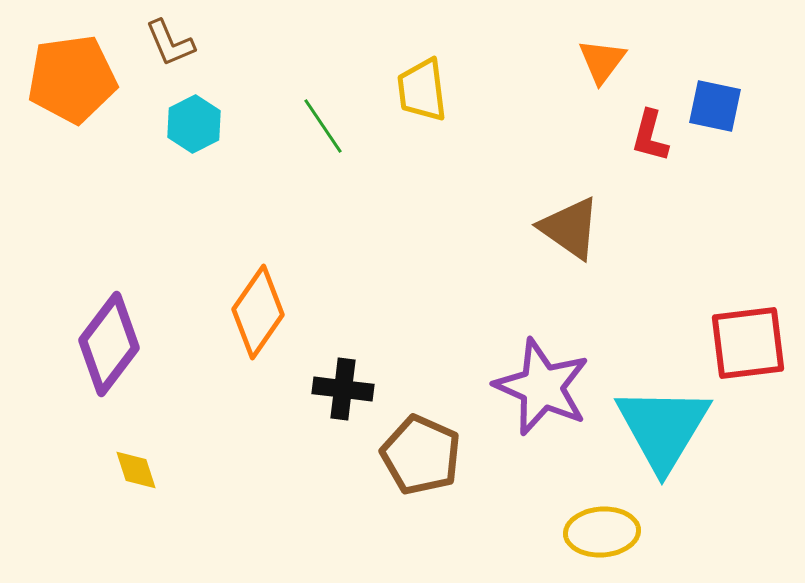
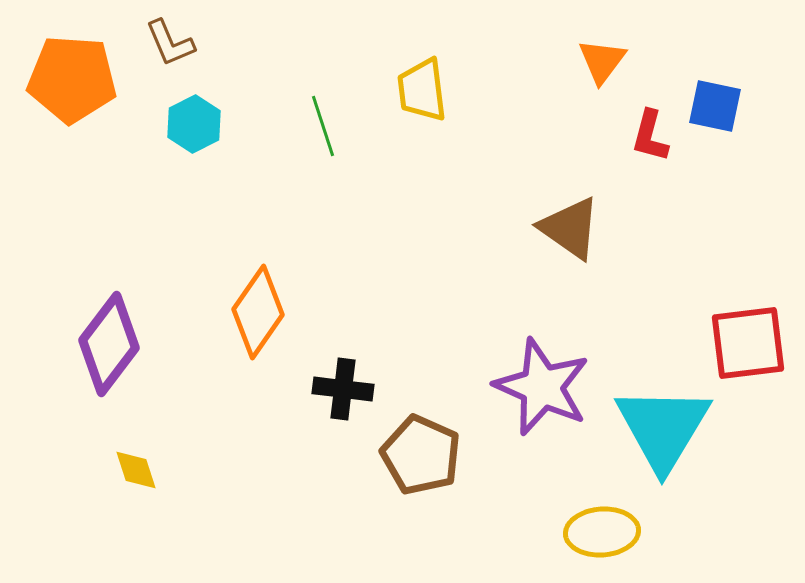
orange pentagon: rotated 12 degrees clockwise
green line: rotated 16 degrees clockwise
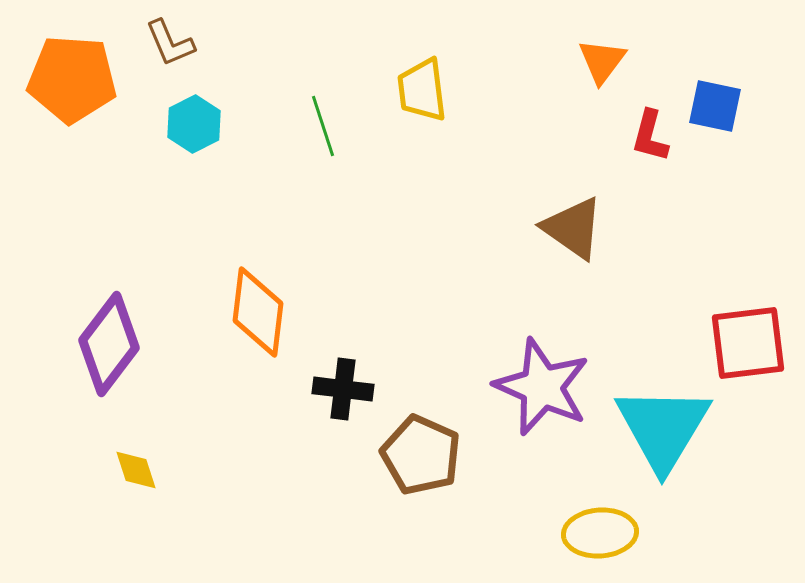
brown triangle: moved 3 px right
orange diamond: rotated 28 degrees counterclockwise
yellow ellipse: moved 2 px left, 1 px down
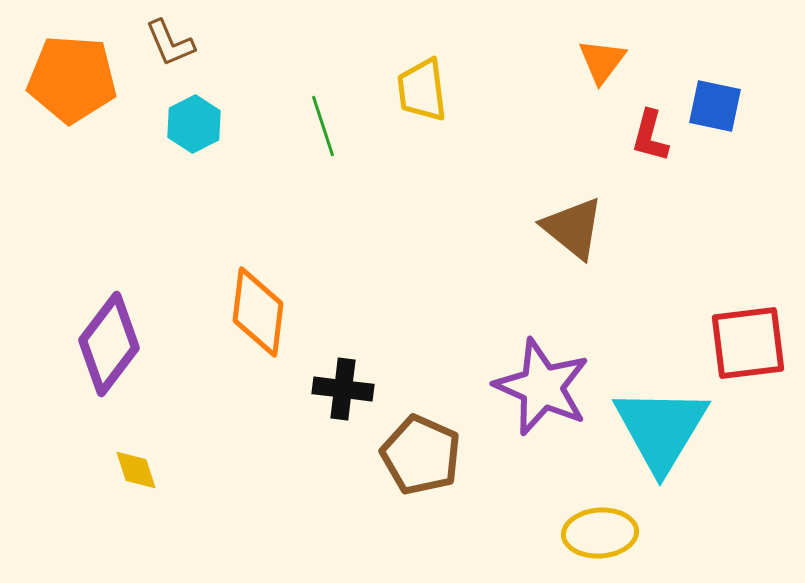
brown triangle: rotated 4 degrees clockwise
cyan triangle: moved 2 px left, 1 px down
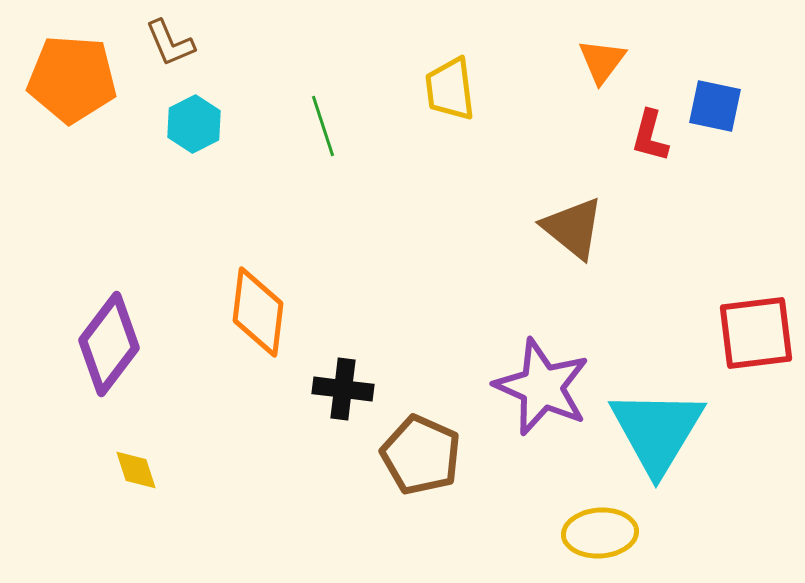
yellow trapezoid: moved 28 px right, 1 px up
red square: moved 8 px right, 10 px up
cyan triangle: moved 4 px left, 2 px down
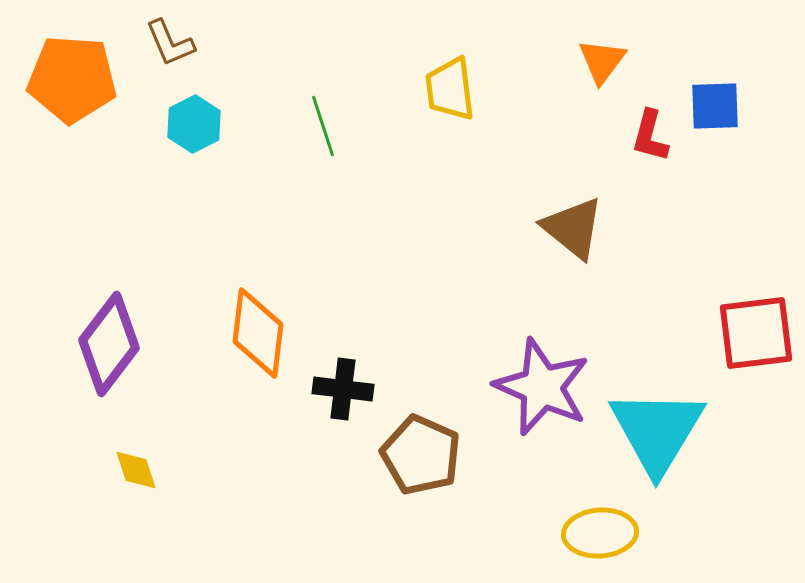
blue square: rotated 14 degrees counterclockwise
orange diamond: moved 21 px down
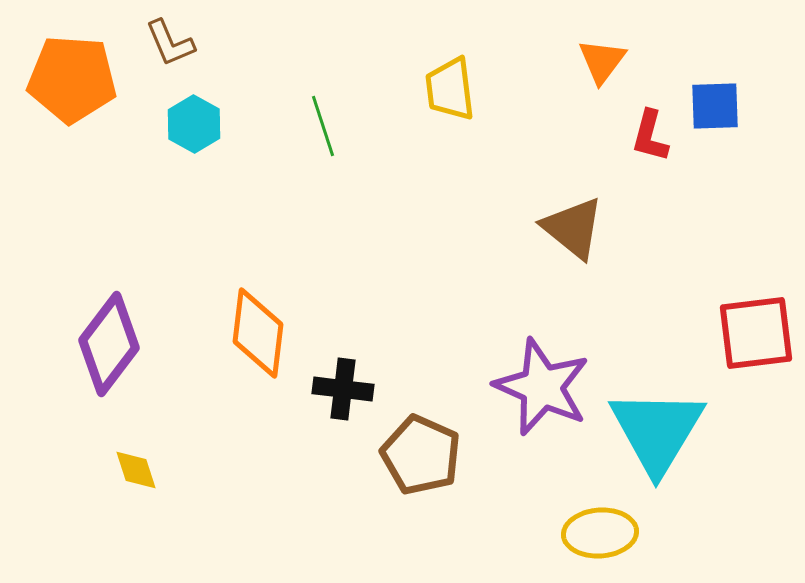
cyan hexagon: rotated 4 degrees counterclockwise
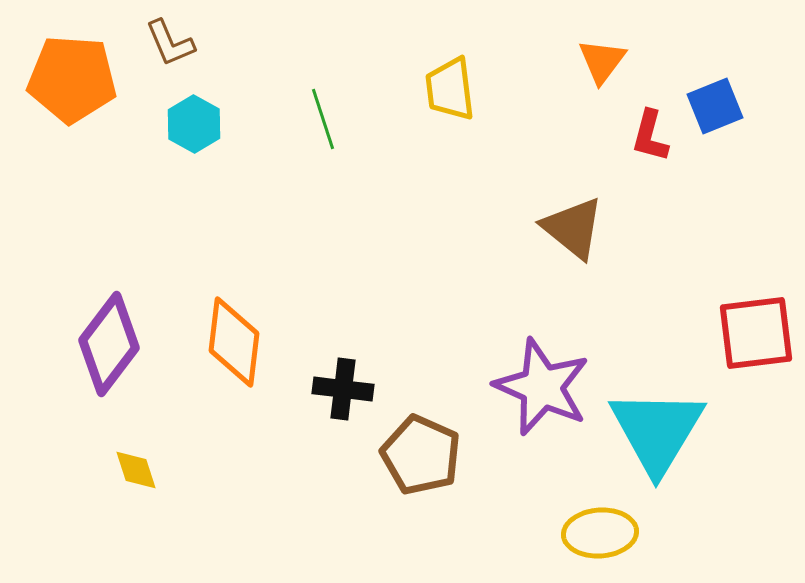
blue square: rotated 20 degrees counterclockwise
green line: moved 7 px up
orange diamond: moved 24 px left, 9 px down
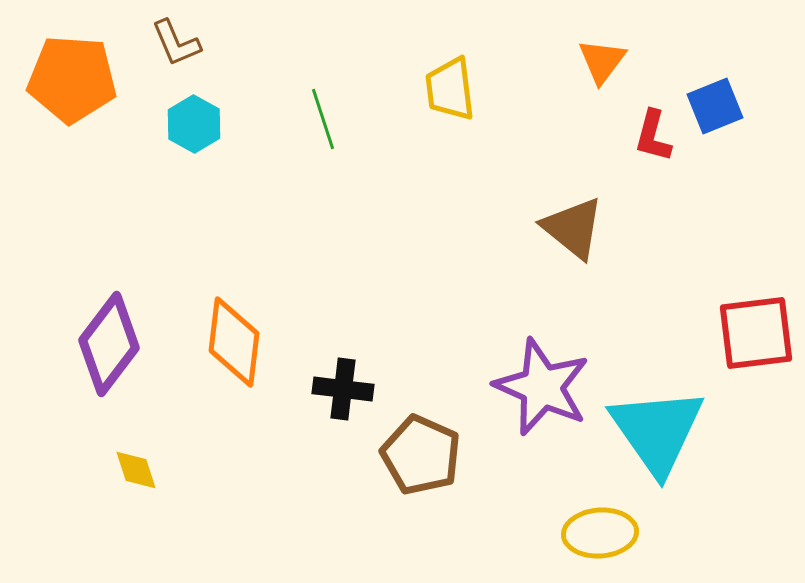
brown L-shape: moved 6 px right
red L-shape: moved 3 px right
cyan triangle: rotated 6 degrees counterclockwise
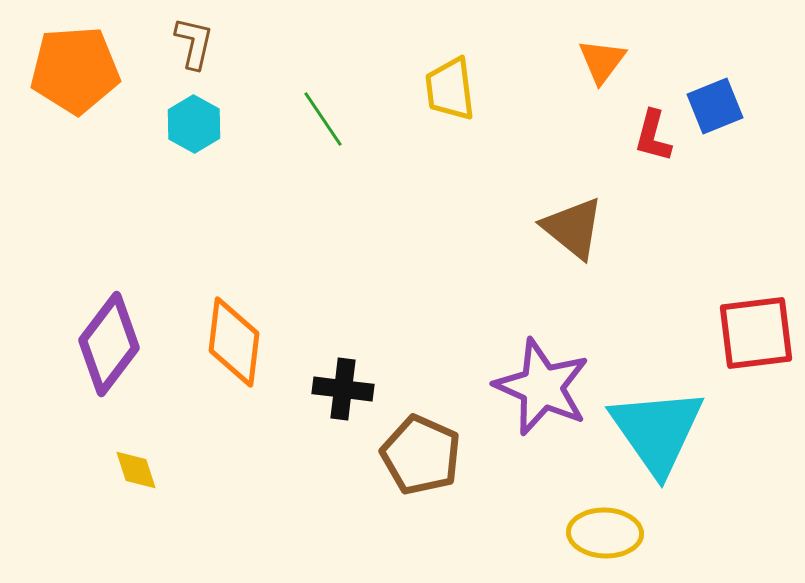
brown L-shape: moved 18 px right; rotated 144 degrees counterclockwise
orange pentagon: moved 3 px right, 9 px up; rotated 8 degrees counterclockwise
green line: rotated 16 degrees counterclockwise
yellow ellipse: moved 5 px right; rotated 6 degrees clockwise
